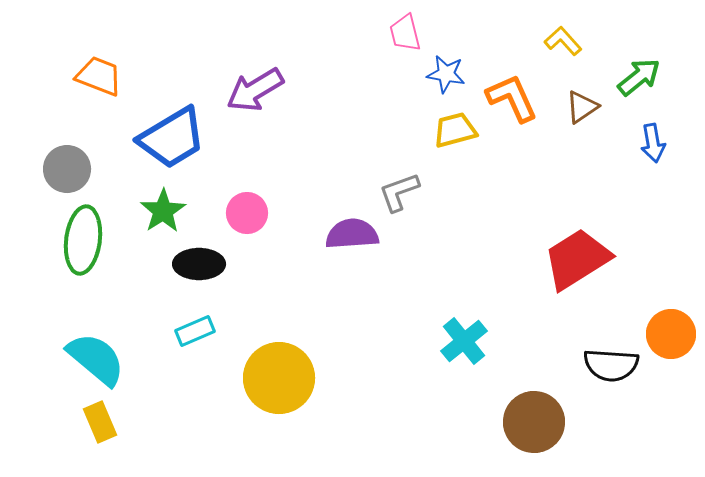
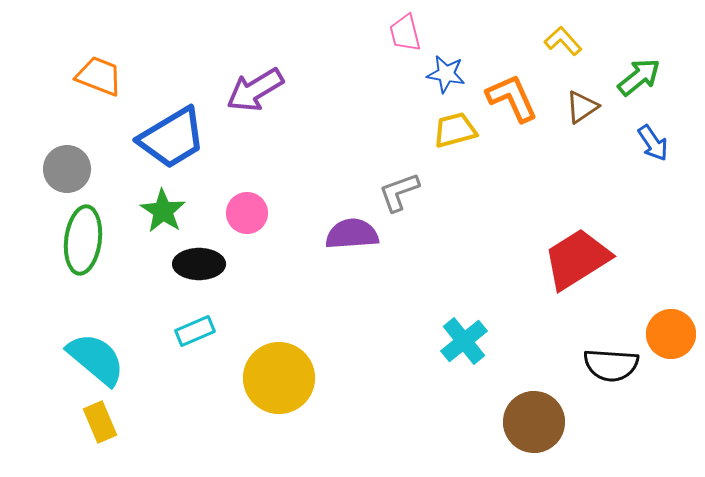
blue arrow: rotated 24 degrees counterclockwise
green star: rotated 6 degrees counterclockwise
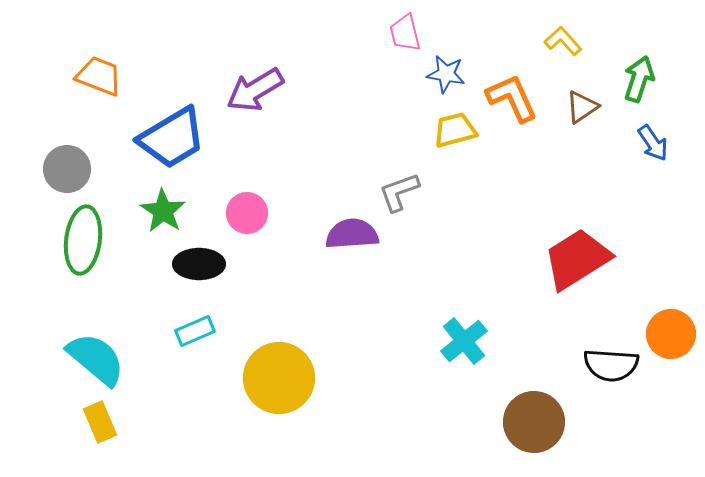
green arrow: moved 2 px down; rotated 33 degrees counterclockwise
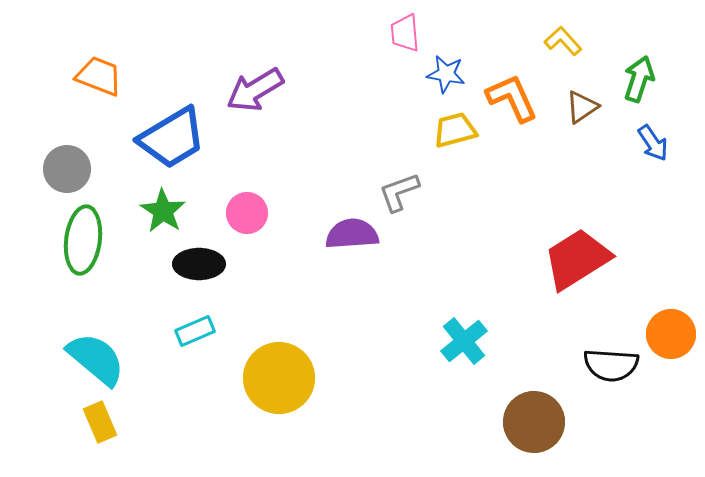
pink trapezoid: rotated 9 degrees clockwise
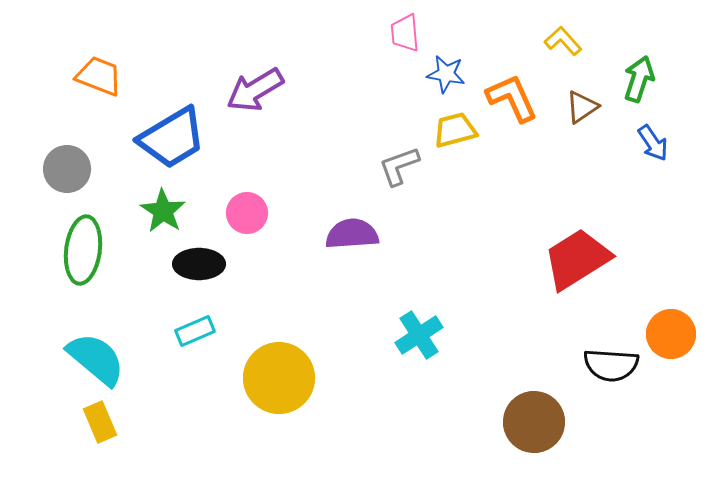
gray L-shape: moved 26 px up
green ellipse: moved 10 px down
cyan cross: moved 45 px left, 6 px up; rotated 6 degrees clockwise
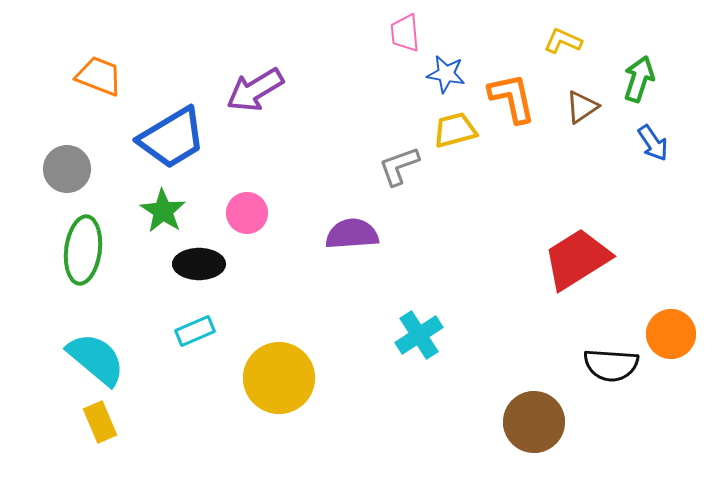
yellow L-shape: rotated 24 degrees counterclockwise
orange L-shape: rotated 12 degrees clockwise
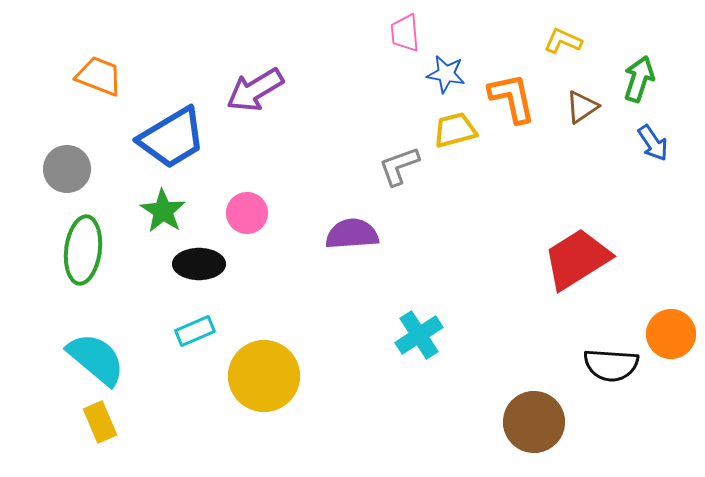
yellow circle: moved 15 px left, 2 px up
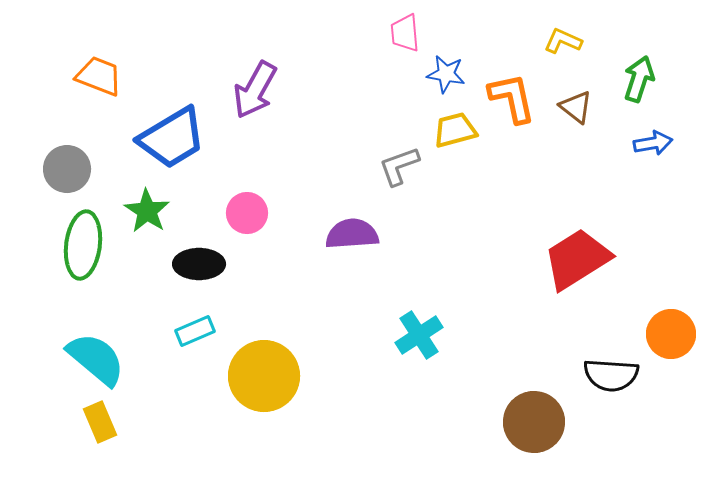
purple arrow: rotated 30 degrees counterclockwise
brown triangle: moved 6 px left; rotated 48 degrees counterclockwise
blue arrow: rotated 66 degrees counterclockwise
green star: moved 16 px left
green ellipse: moved 5 px up
black semicircle: moved 10 px down
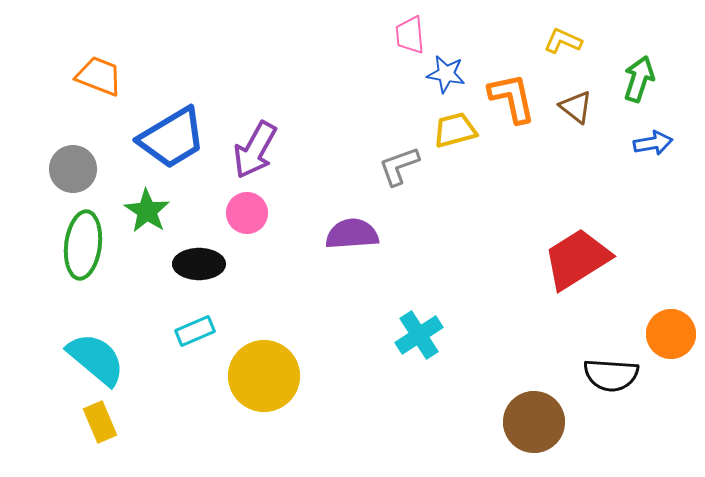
pink trapezoid: moved 5 px right, 2 px down
purple arrow: moved 60 px down
gray circle: moved 6 px right
